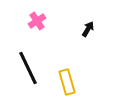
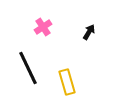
pink cross: moved 6 px right, 6 px down
black arrow: moved 1 px right, 3 px down
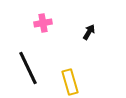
pink cross: moved 4 px up; rotated 24 degrees clockwise
yellow rectangle: moved 3 px right
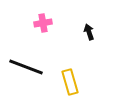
black arrow: rotated 49 degrees counterclockwise
black line: moved 2 px left, 1 px up; rotated 44 degrees counterclockwise
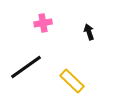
black line: rotated 56 degrees counterclockwise
yellow rectangle: moved 2 px right, 1 px up; rotated 30 degrees counterclockwise
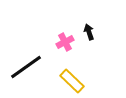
pink cross: moved 22 px right, 19 px down; rotated 18 degrees counterclockwise
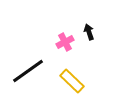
black line: moved 2 px right, 4 px down
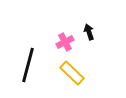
black line: moved 6 px up; rotated 40 degrees counterclockwise
yellow rectangle: moved 8 px up
